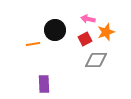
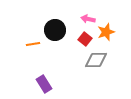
red square: rotated 24 degrees counterclockwise
purple rectangle: rotated 30 degrees counterclockwise
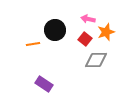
purple rectangle: rotated 24 degrees counterclockwise
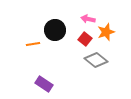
gray diamond: rotated 40 degrees clockwise
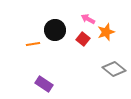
pink arrow: rotated 16 degrees clockwise
red square: moved 2 px left
gray diamond: moved 18 px right, 9 px down
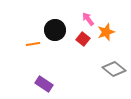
pink arrow: rotated 24 degrees clockwise
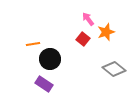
black circle: moved 5 px left, 29 px down
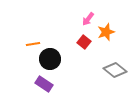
pink arrow: rotated 104 degrees counterclockwise
red square: moved 1 px right, 3 px down
gray diamond: moved 1 px right, 1 px down
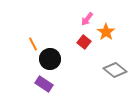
pink arrow: moved 1 px left
orange star: rotated 18 degrees counterclockwise
orange line: rotated 72 degrees clockwise
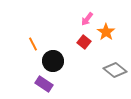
black circle: moved 3 px right, 2 px down
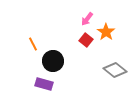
red square: moved 2 px right, 2 px up
purple rectangle: rotated 18 degrees counterclockwise
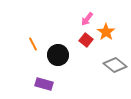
black circle: moved 5 px right, 6 px up
gray diamond: moved 5 px up
